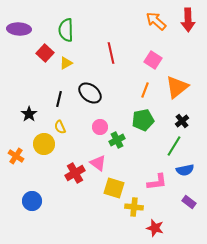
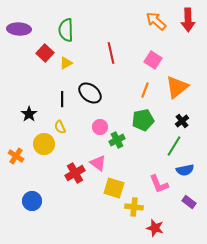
black line: moved 3 px right; rotated 14 degrees counterclockwise
pink L-shape: moved 2 px right, 2 px down; rotated 75 degrees clockwise
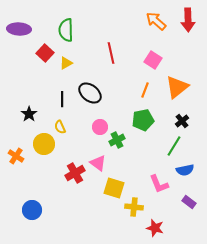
blue circle: moved 9 px down
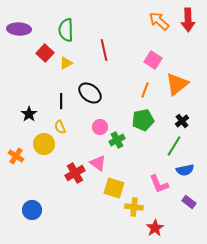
orange arrow: moved 3 px right
red line: moved 7 px left, 3 px up
orange triangle: moved 3 px up
black line: moved 1 px left, 2 px down
red star: rotated 24 degrees clockwise
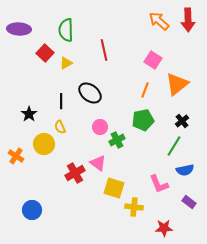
red star: moved 9 px right; rotated 30 degrees clockwise
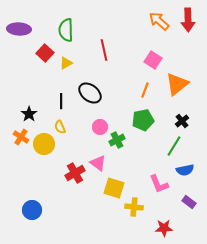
orange cross: moved 5 px right, 19 px up
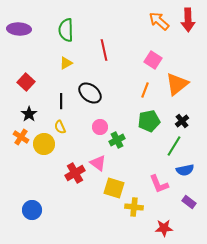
red square: moved 19 px left, 29 px down
green pentagon: moved 6 px right, 1 px down
